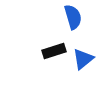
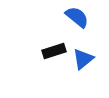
blue semicircle: moved 4 px right; rotated 35 degrees counterclockwise
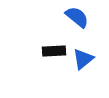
black rectangle: rotated 15 degrees clockwise
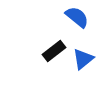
black rectangle: rotated 35 degrees counterclockwise
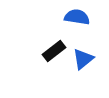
blue semicircle: rotated 30 degrees counterclockwise
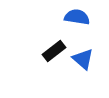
blue triangle: rotated 40 degrees counterclockwise
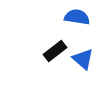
black rectangle: moved 1 px right
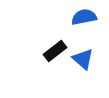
blue semicircle: moved 7 px right; rotated 20 degrees counterclockwise
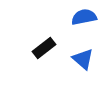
black rectangle: moved 11 px left, 3 px up
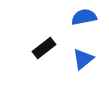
blue triangle: rotated 40 degrees clockwise
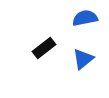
blue semicircle: moved 1 px right, 1 px down
